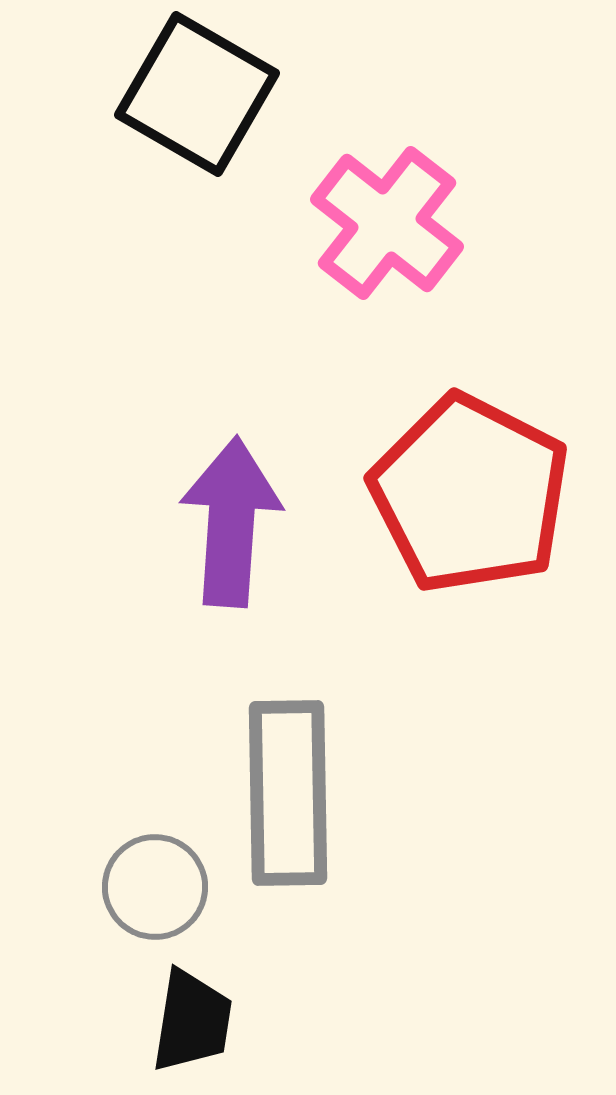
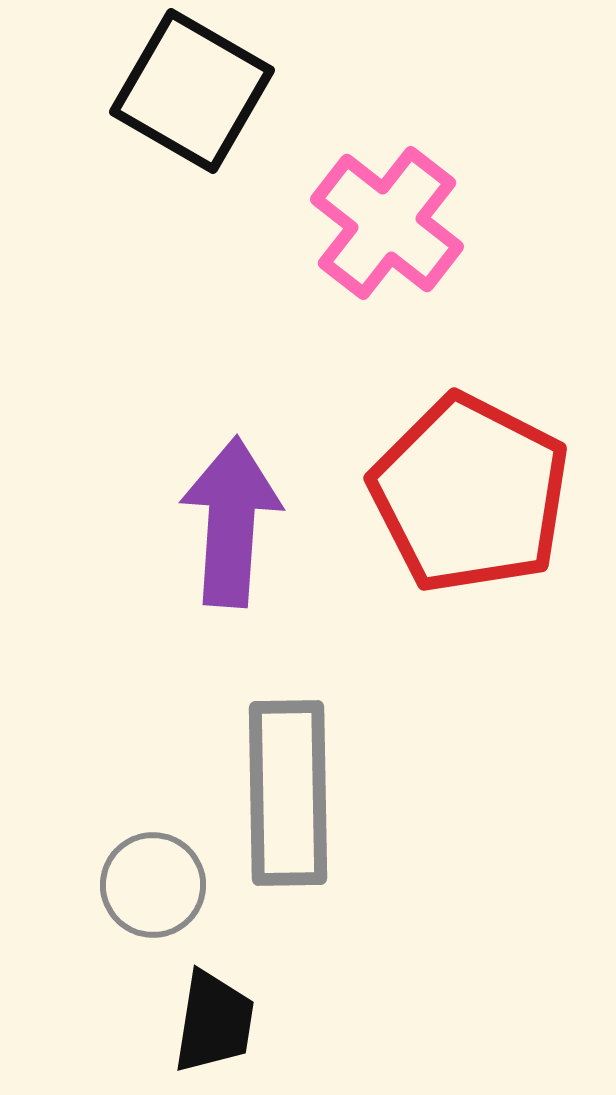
black square: moved 5 px left, 3 px up
gray circle: moved 2 px left, 2 px up
black trapezoid: moved 22 px right, 1 px down
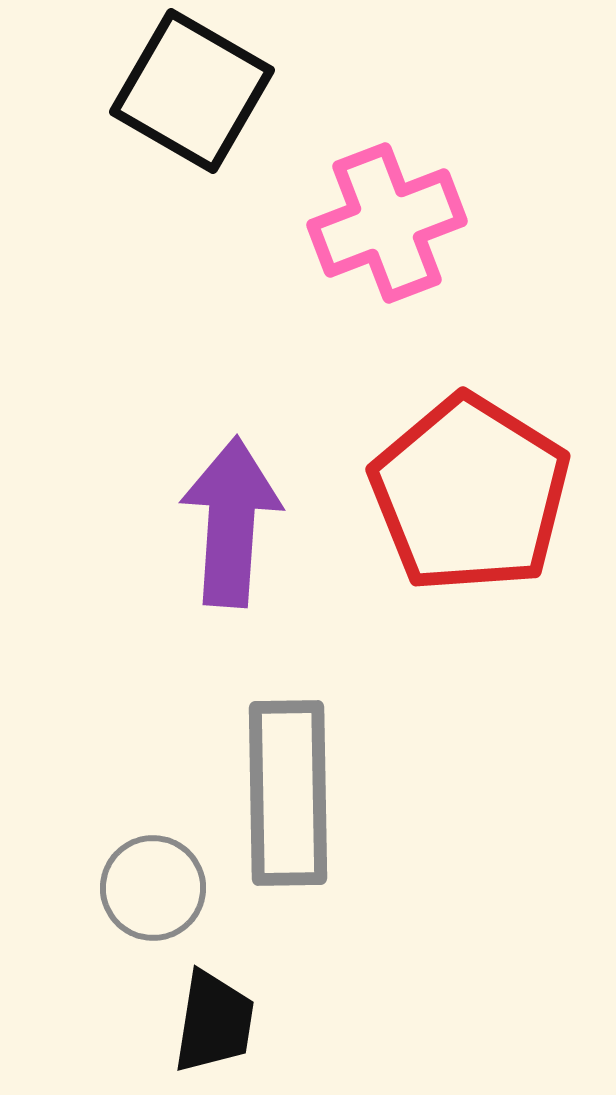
pink cross: rotated 31 degrees clockwise
red pentagon: rotated 5 degrees clockwise
gray circle: moved 3 px down
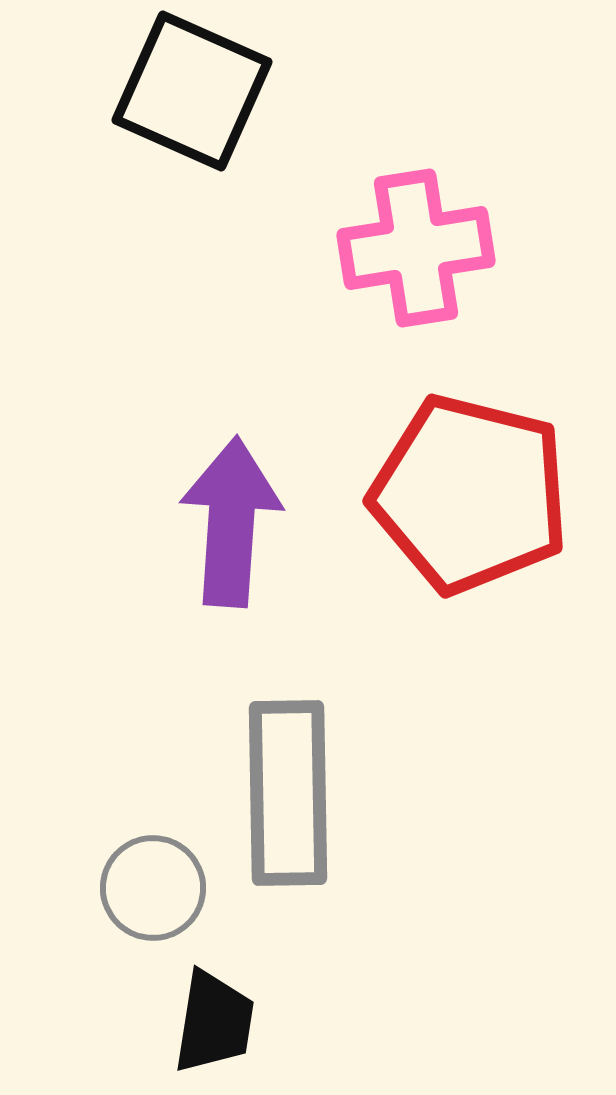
black square: rotated 6 degrees counterclockwise
pink cross: moved 29 px right, 25 px down; rotated 12 degrees clockwise
red pentagon: rotated 18 degrees counterclockwise
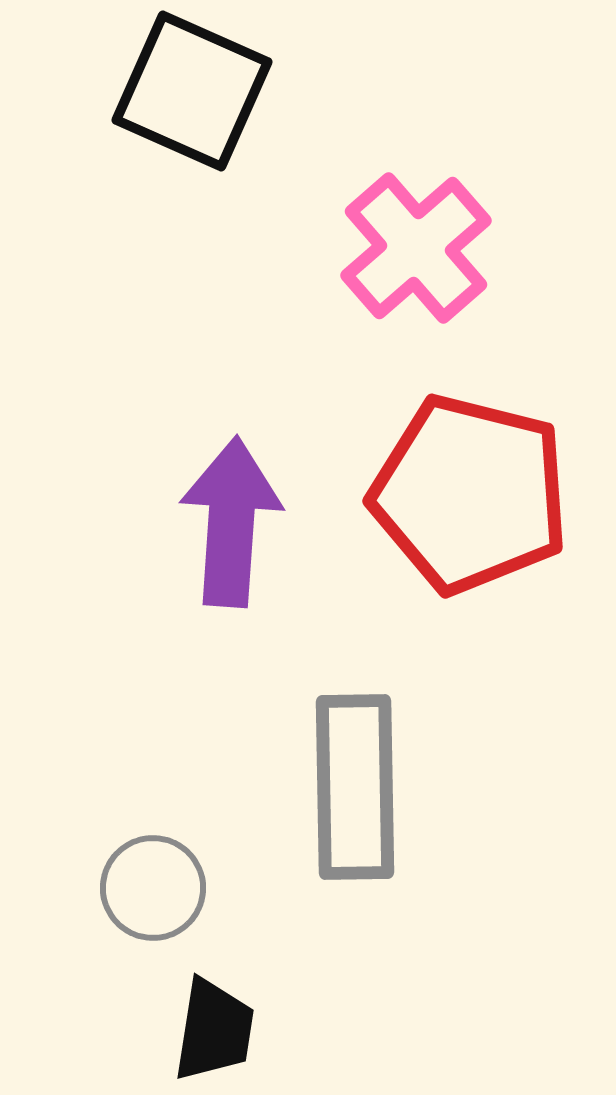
pink cross: rotated 32 degrees counterclockwise
gray rectangle: moved 67 px right, 6 px up
black trapezoid: moved 8 px down
